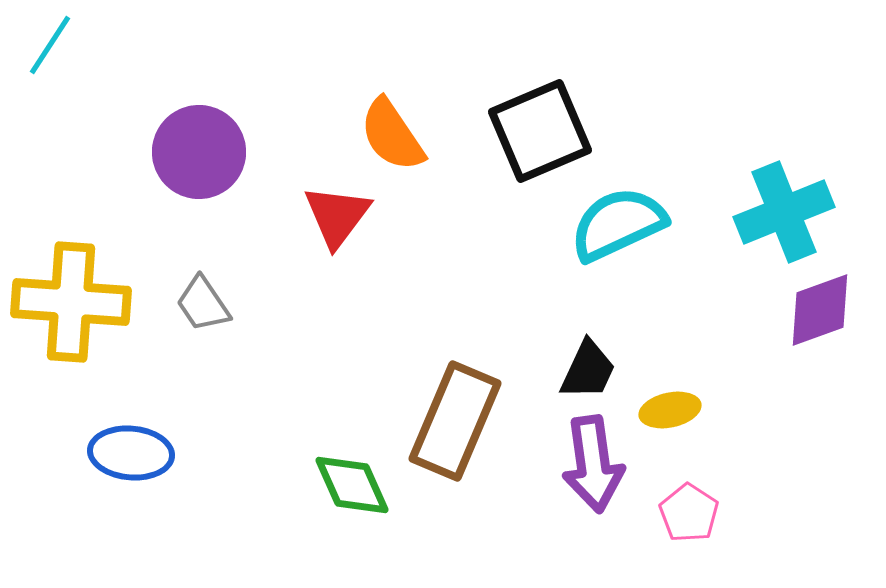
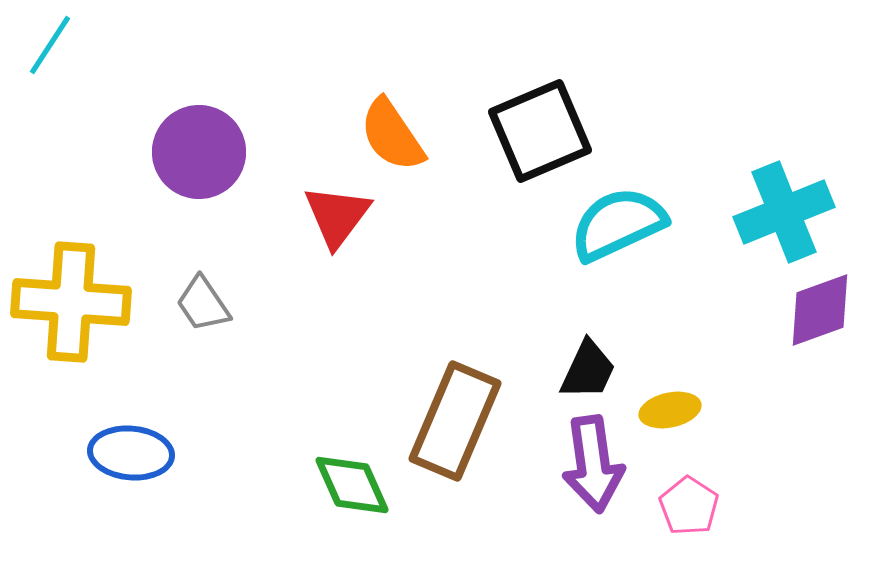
pink pentagon: moved 7 px up
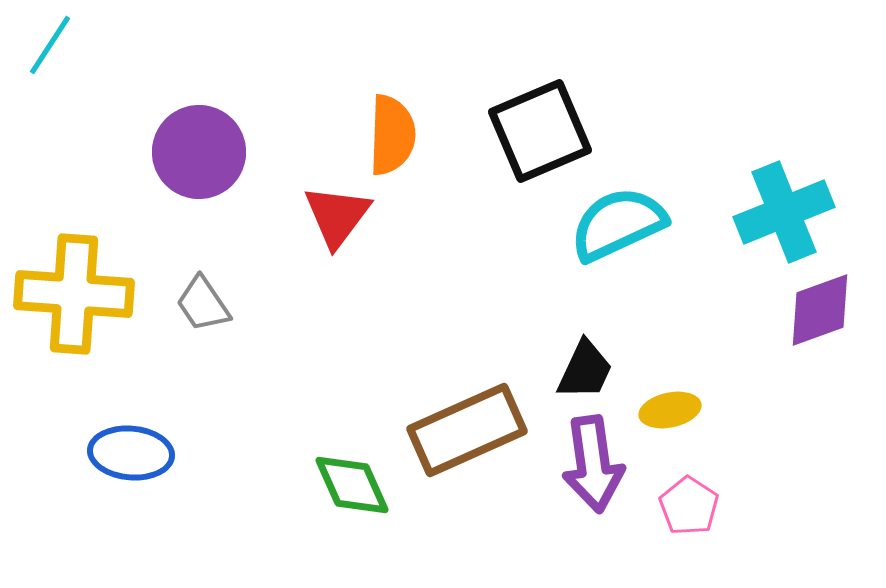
orange semicircle: rotated 144 degrees counterclockwise
yellow cross: moved 3 px right, 8 px up
black trapezoid: moved 3 px left
brown rectangle: moved 12 px right, 9 px down; rotated 43 degrees clockwise
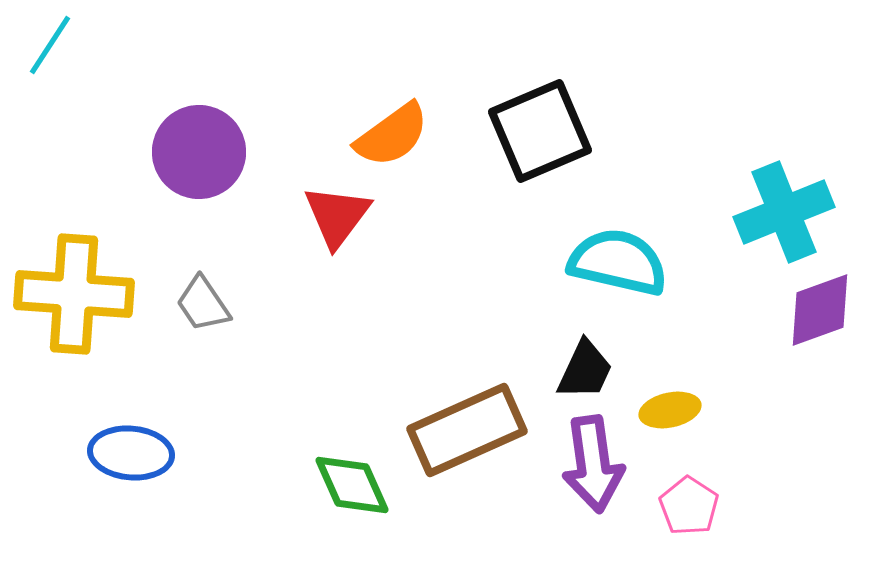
orange semicircle: rotated 52 degrees clockwise
cyan semicircle: moved 38 px down; rotated 38 degrees clockwise
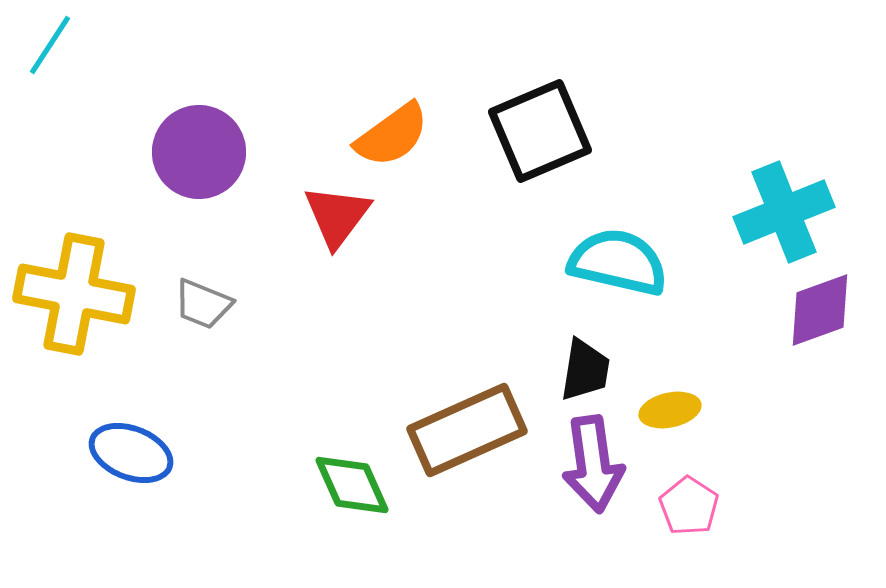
yellow cross: rotated 7 degrees clockwise
gray trapezoid: rotated 34 degrees counterclockwise
black trapezoid: rotated 16 degrees counterclockwise
blue ellipse: rotated 16 degrees clockwise
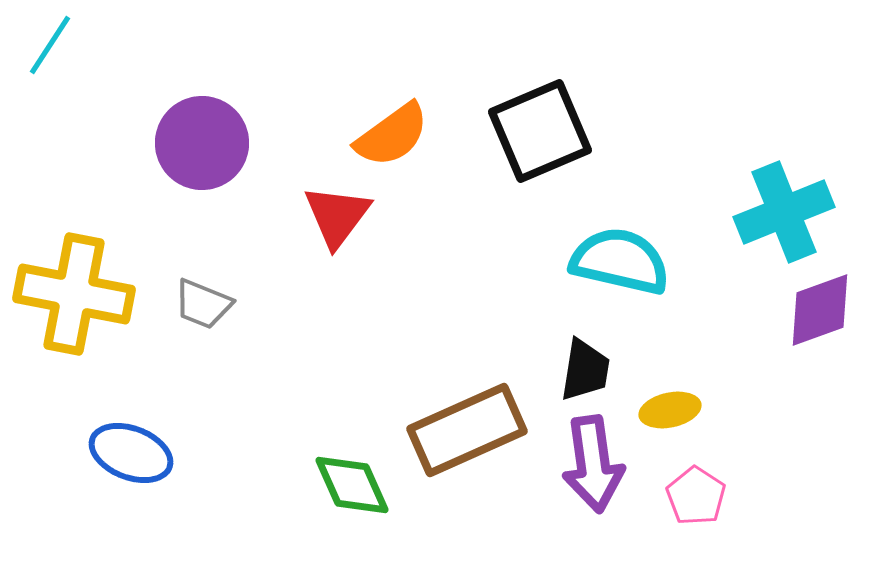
purple circle: moved 3 px right, 9 px up
cyan semicircle: moved 2 px right, 1 px up
pink pentagon: moved 7 px right, 10 px up
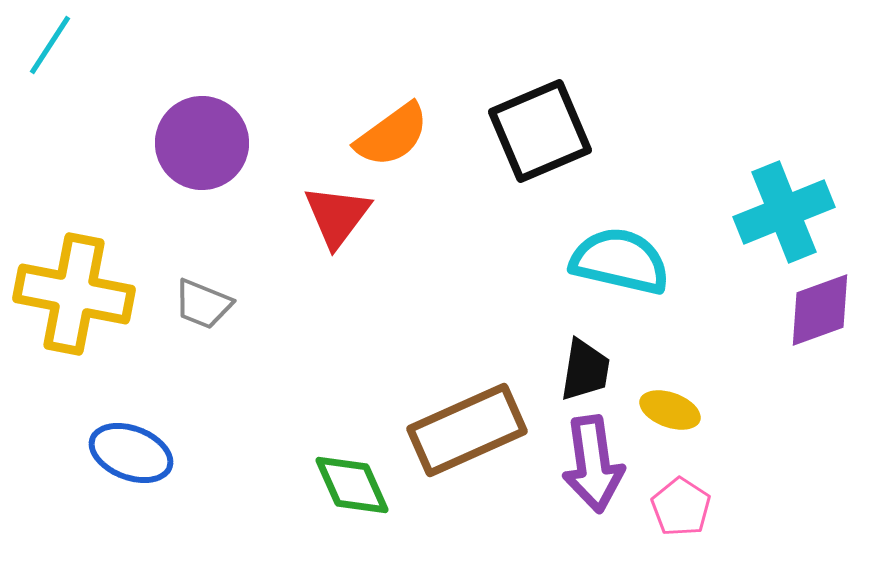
yellow ellipse: rotated 32 degrees clockwise
pink pentagon: moved 15 px left, 11 px down
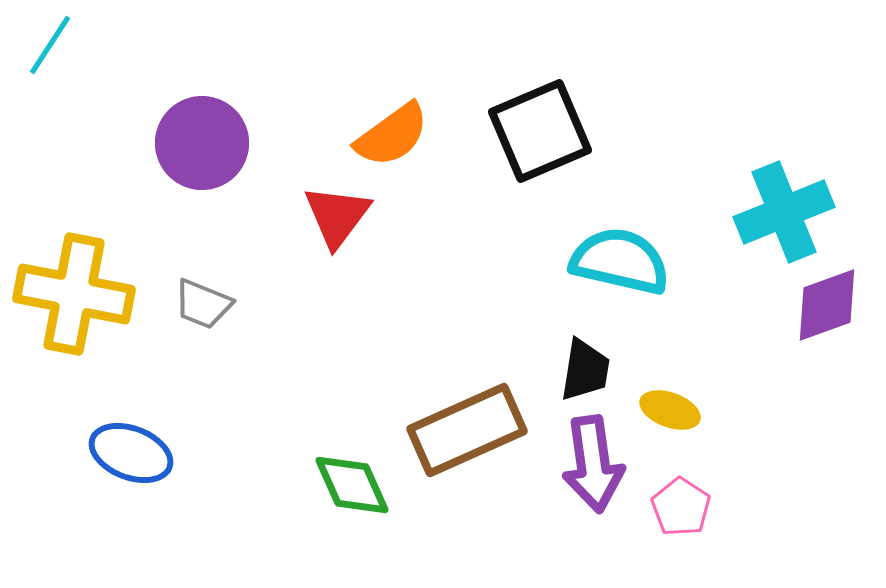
purple diamond: moved 7 px right, 5 px up
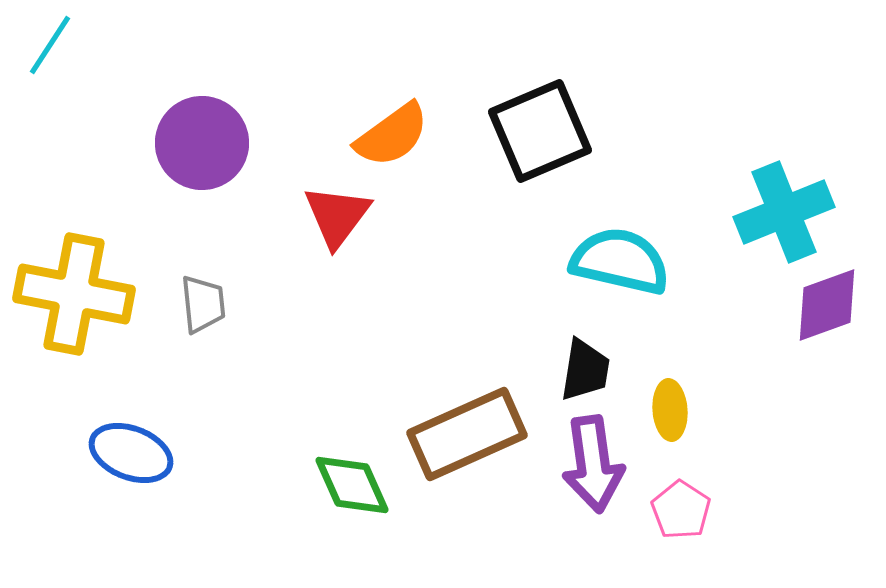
gray trapezoid: rotated 118 degrees counterclockwise
yellow ellipse: rotated 66 degrees clockwise
brown rectangle: moved 4 px down
pink pentagon: moved 3 px down
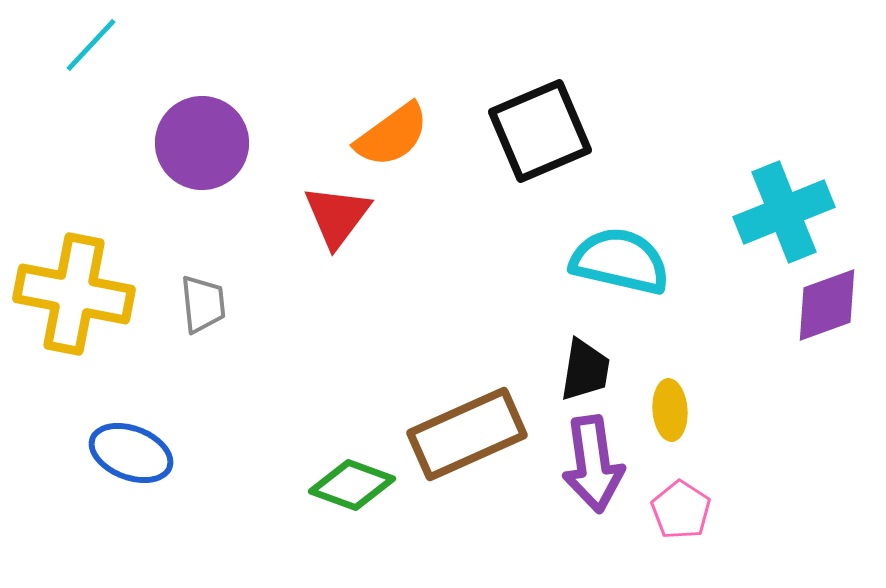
cyan line: moved 41 px right; rotated 10 degrees clockwise
green diamond: rotated 46 degrees counterclockwise
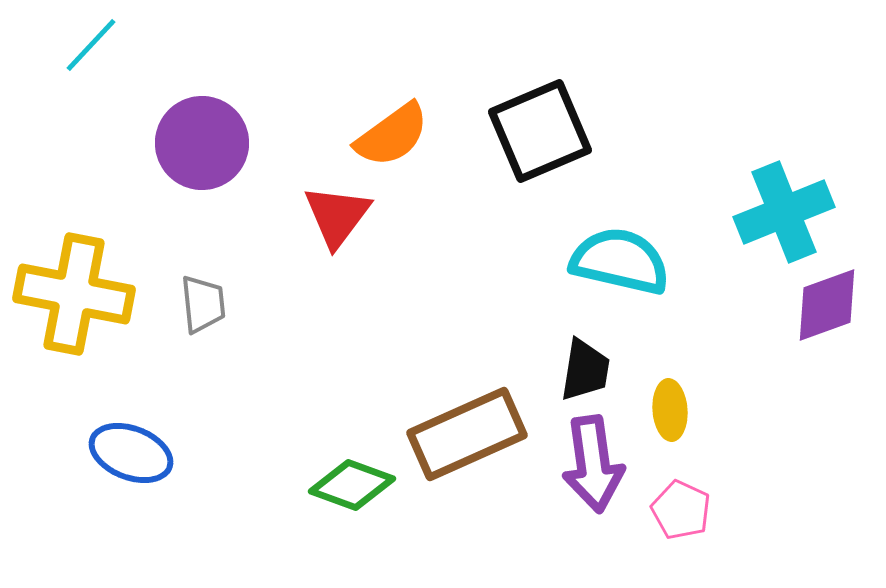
pink pentagon: rotated 8 degrees counterclockwise
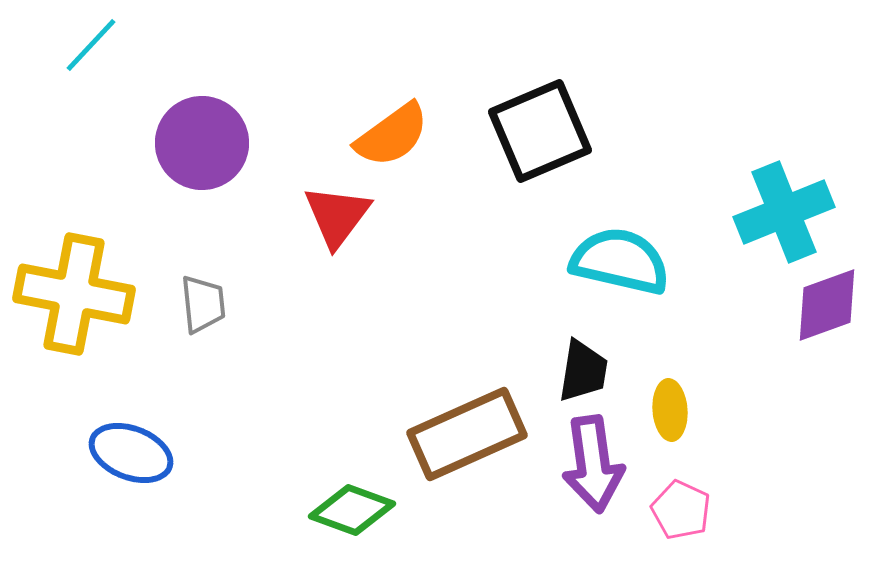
black trapezoid: moved 2 px left, 1 px down
green diamond: moved 25 px down
